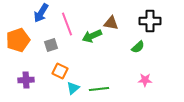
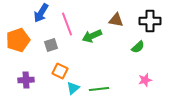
brown triangle: moved 5 px right, 3 px up
pink star: rotated 16 degrees counterclockwise
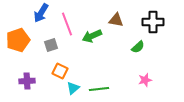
black cross: moved 3 px right, 1 px down
purple cross: moved 1 px right, 1 px down
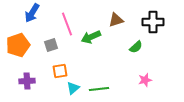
blue arrow: moved 9 px left
brown triangle: rotated 28 degrees counterclockwise
green arrow: moved 1 px left, 1 px down
orange pentagon: moved 5 px down
green semicircle: moved 2 px left
orange square: rotated 35 degrees counterclockwise
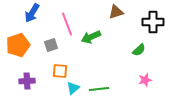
brown triangle: moved 8 px up
green semicircle: moved 3 px right, 3 px down
orange square: rotated 14 degrees clockwise
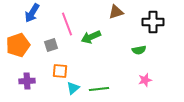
green semicircle: rotated 32 degrees clockwise
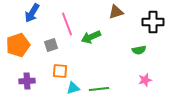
cyan triangle: rotated 24 degrees clockwise
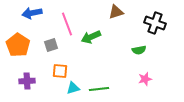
blue arrow: rotated 48 degrees clockwise
black cross: moved 2 px right, 1 px down; rotated 20 degrees clockwise
orange pentagon: rotated 20 degrees counterclockwise
pink star: moved 1 px up
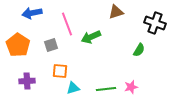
green semicircle: rotated 48 degrees counterclockwise
pink star: moved 14 px left, 8 px down
green line: moved 7 px right
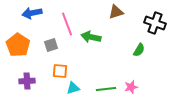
green arrow: rotated 36 degrees clockwise
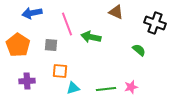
brown triangle: rotated 42 degrees clockwise
gray square: rotated 24 degrees clockwise
green semicircle: rotated 80 degrees counterclockwise
